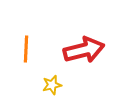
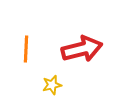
red arrow: moved 2 px left, 1 px up
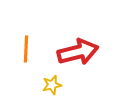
red arrow: moved 4 px left, 3 px down
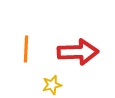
red arrow: rotated 12 degrees clockwise
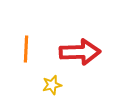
red arrow: moved 2 px right
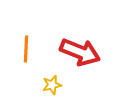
red arrow: rotated 24 degrees clockwise
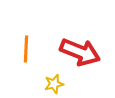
yellow star: moved 2 px right, 1 px up
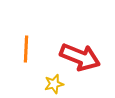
red arrow: moved 5 px down
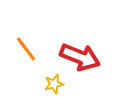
orange line: rotated 40 degrees counterclockwise
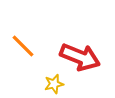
orange line: moved 3 px left, 3 px up; rotated 8 degrees counterclockwise
